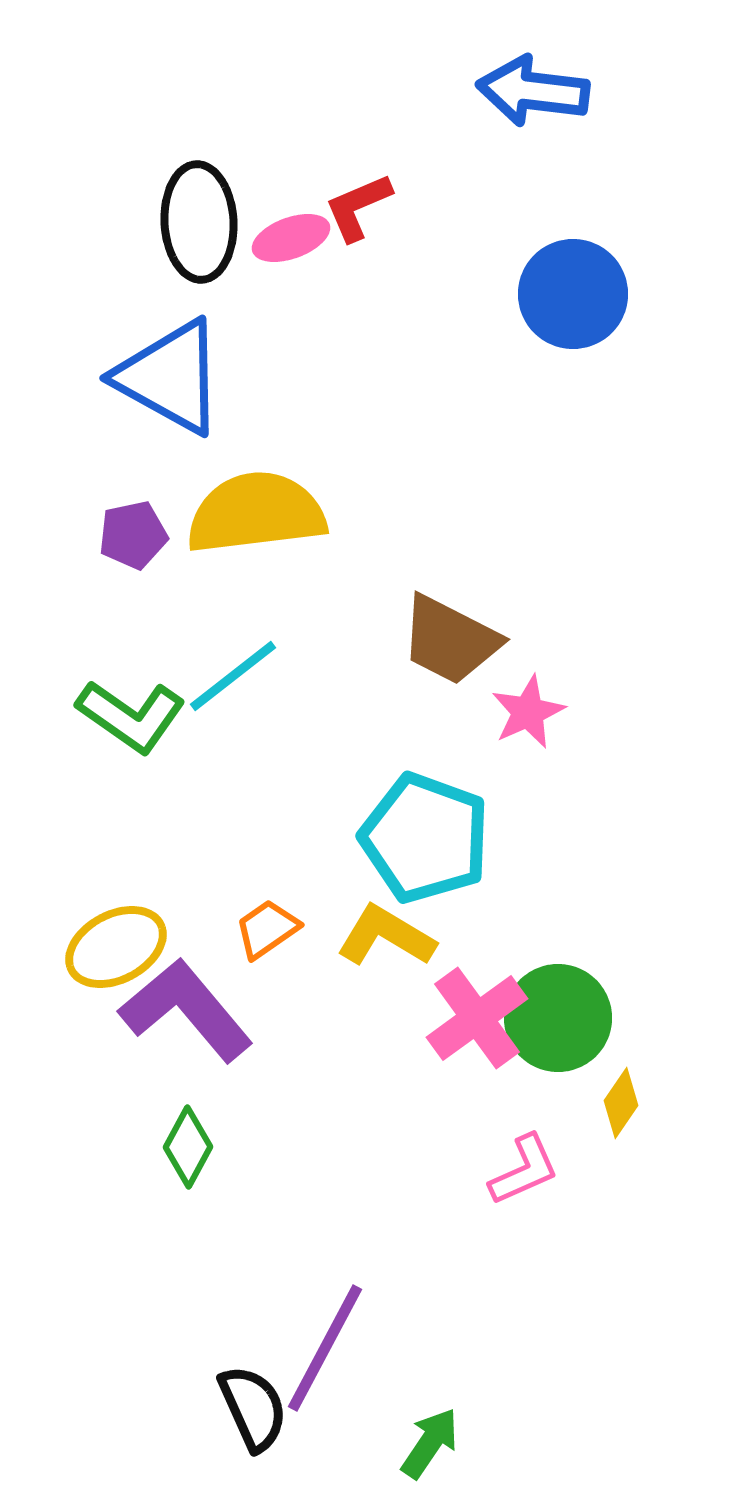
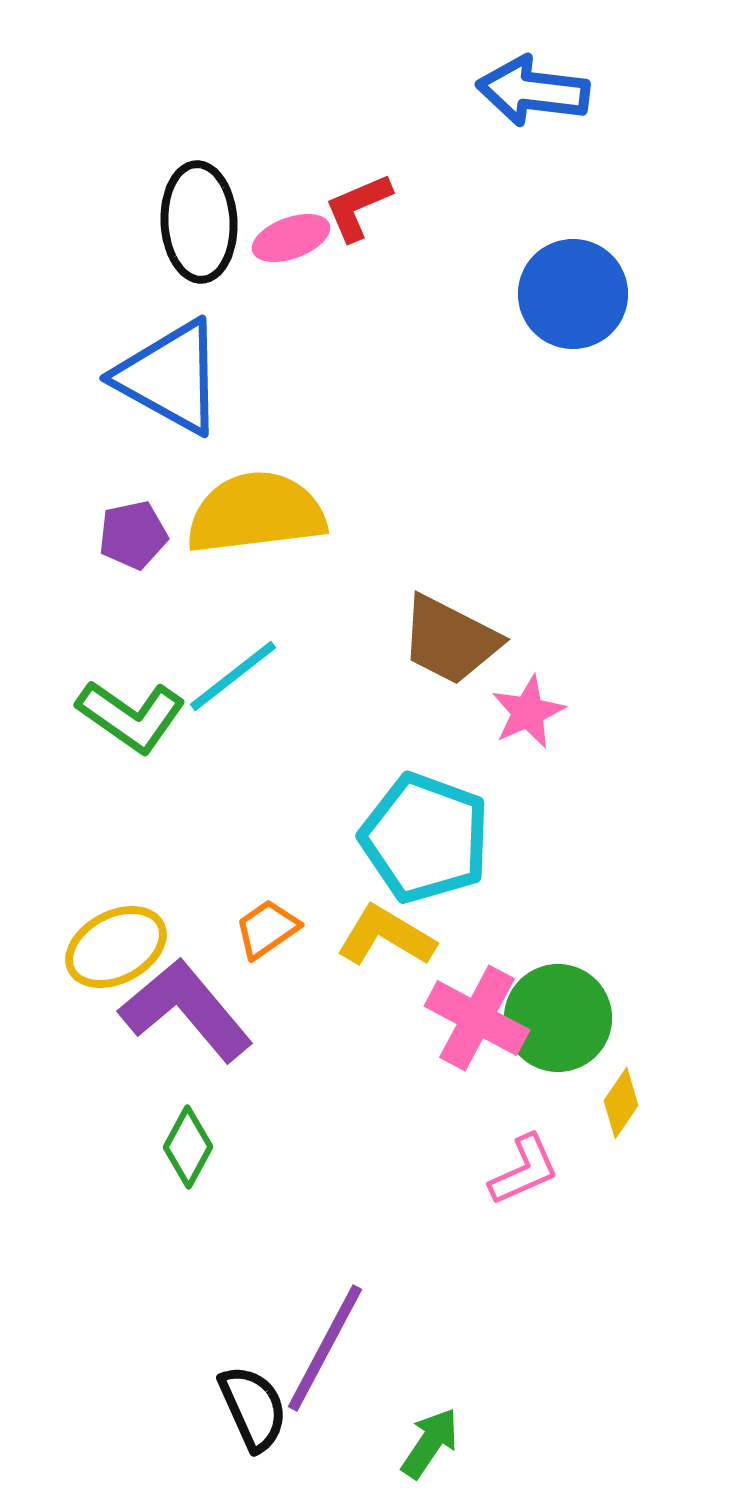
pink cross: rotated 26 degrees counterclockwise
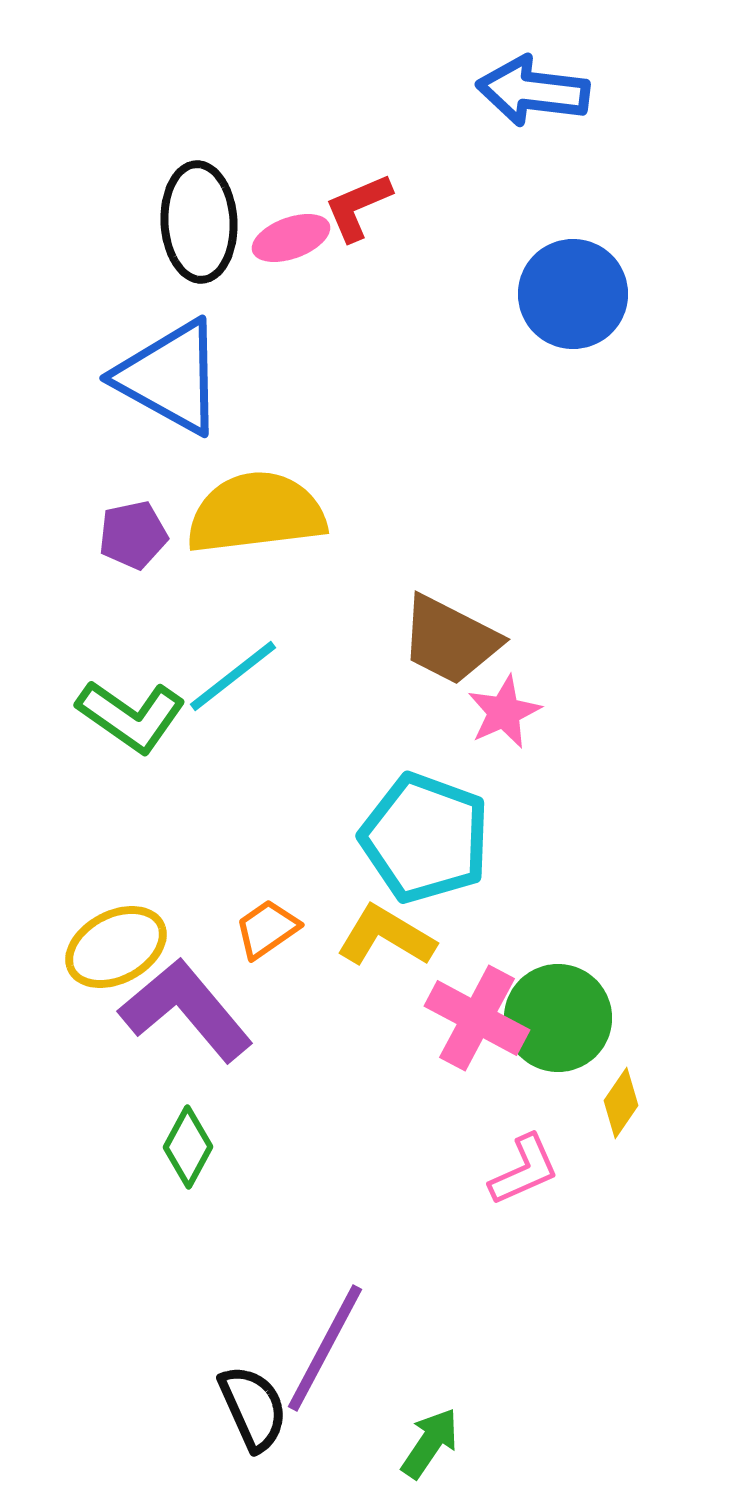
pink star: moved 24 px left
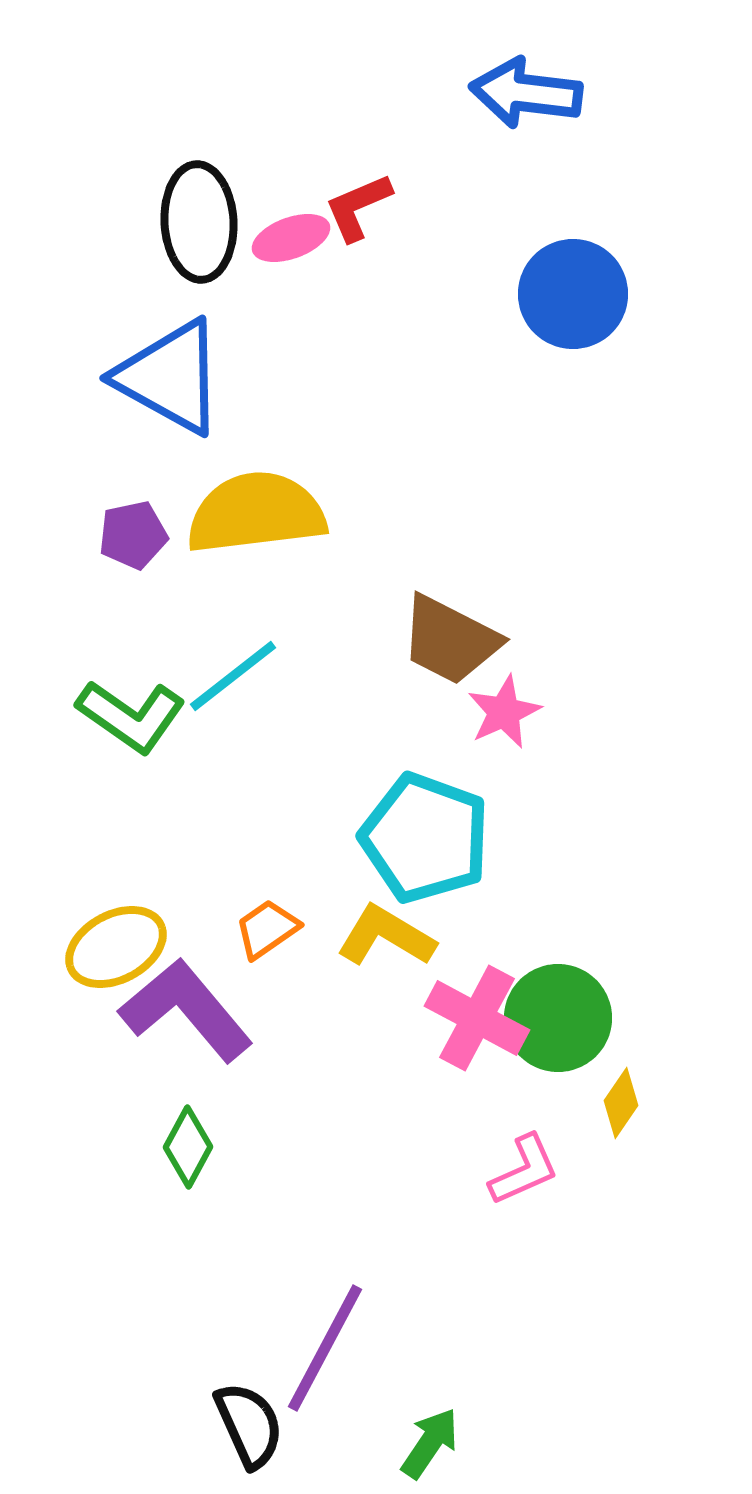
blue arrow: moved 7 px left, 2 px down
black semicircle: moved 4 px left, 17 px down
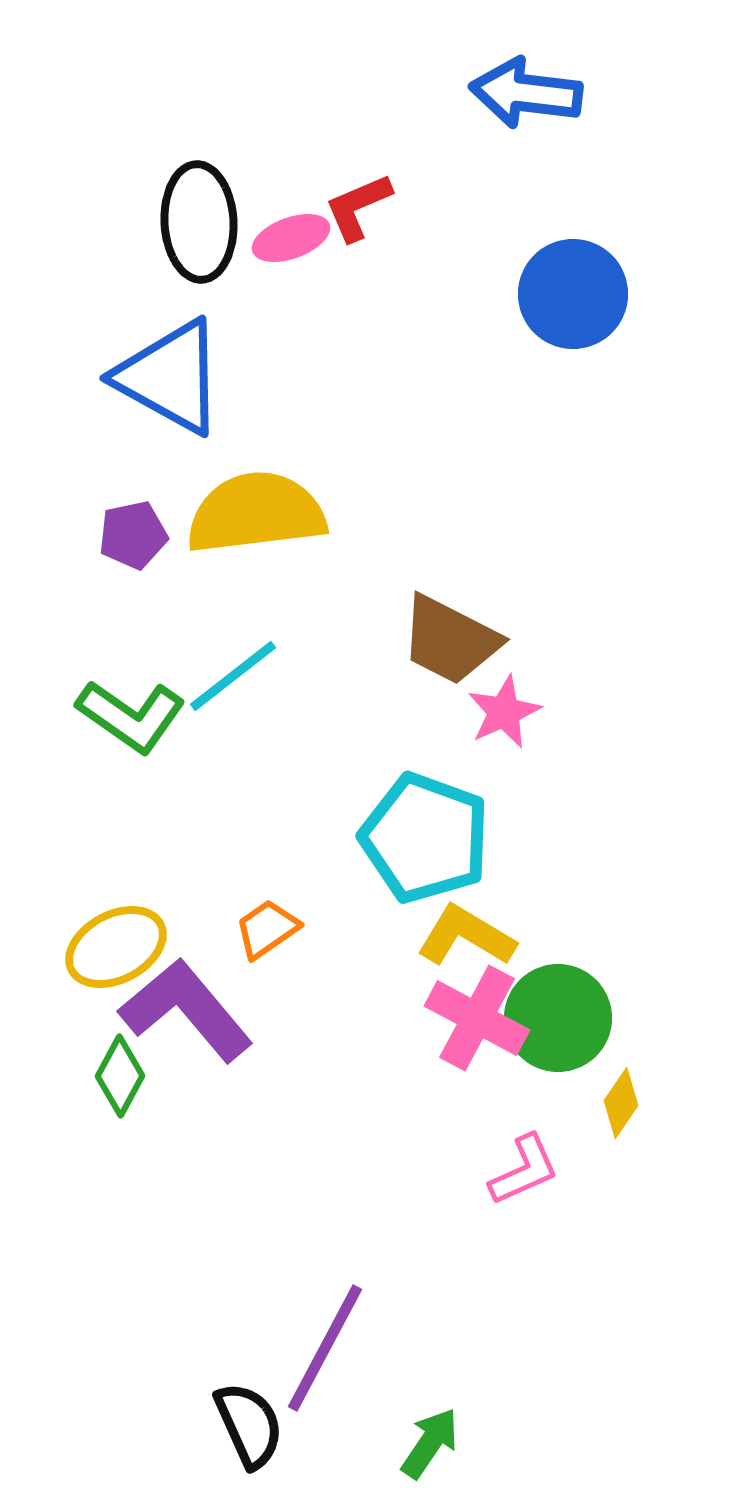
yellow L-shape: moved 80 px right
green diamond: moved 68 px left, 71 px up
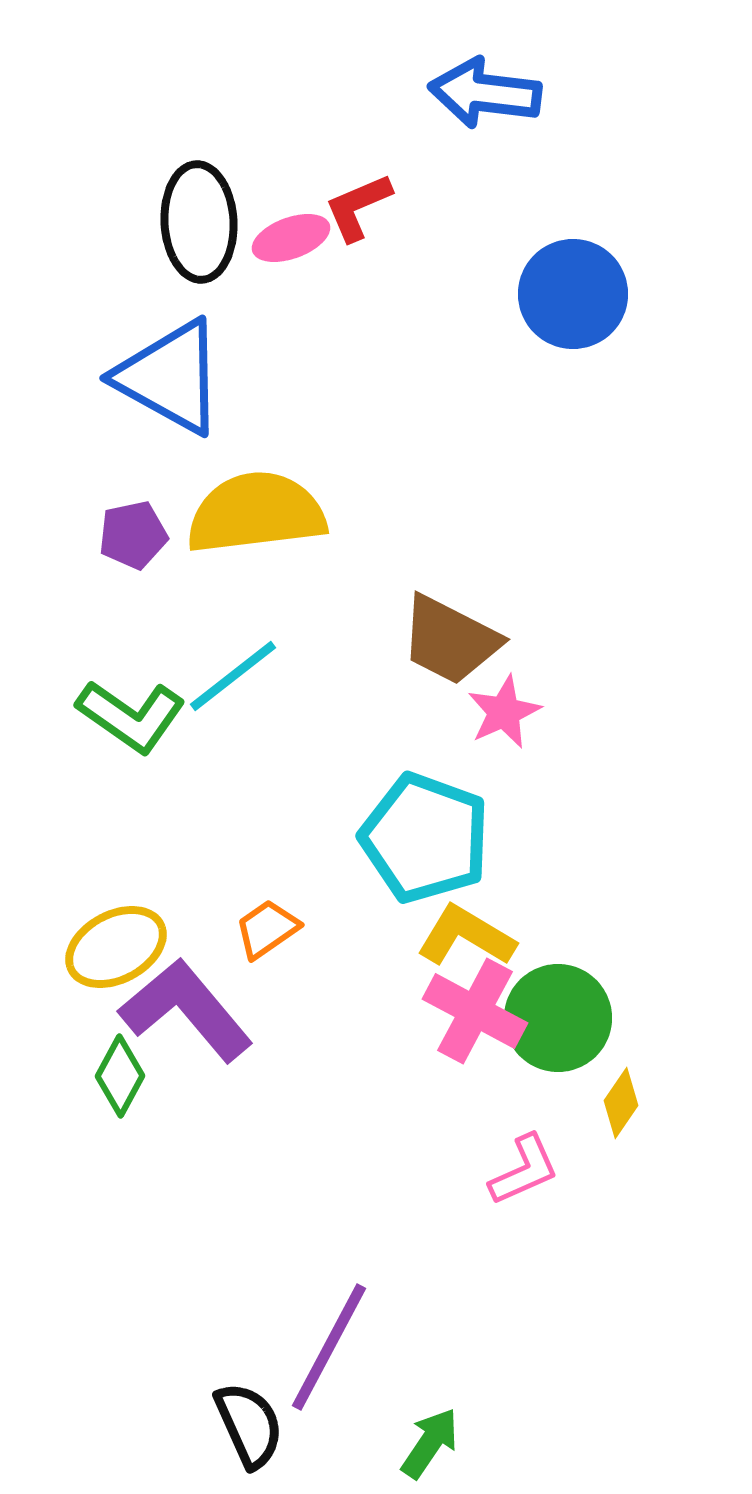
blue arrow: moved 41 px left
pink cross: moved 2 px left, 7 px up
purple line: moved 4 px right, 1 px up
